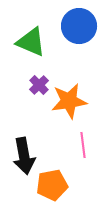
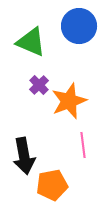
orange star: rotated 12 degrees counterclockwise
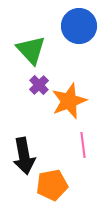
green triangle: moved 8 px down; rotated 24 degrees clockwise
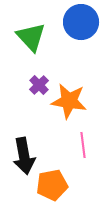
blue circle: moved 2 px right, 4 px up
green triangle: moved 13 px up
orange star: rotated 30 degrees clockwise
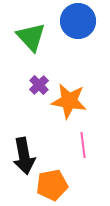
blue circle: moved 3 px left, 1 px up
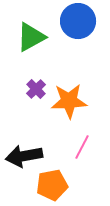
green triangle: rotated 44 degrees clockwise
purple cross: moved 3 px left, 4 px down
orange star: rotated 12 degrees counterclockwise
pink line: moved 1 px left, 2 px down; rotated 35 degrees clockwise
black arrow: rotated 90 degrees clockwise
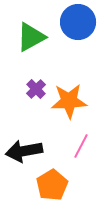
blue circle: moved 1 px down
pink line: moved 1 px left, 1 px up
black arrow: moved 5 px up
orange pentagon: rotated 20 degrees counterclockwise
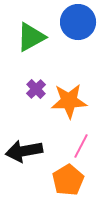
orange pentagon: moved 16 px right, 5 px up
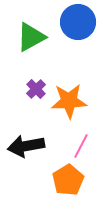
black arrow: moved 2 px right, 5 px up
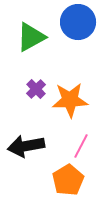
orange star: moved 1 px right, 1 px up
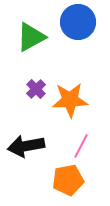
orange pentagon: rotated 20 degrees clockwise
